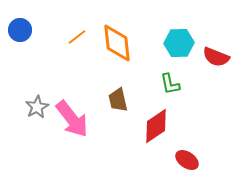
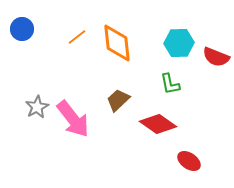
blue circle: moved 2 px right, 1 px up
brown trapezoid: rotated 60 degrees clockwise
pink arrow: moved 1 px right
red diamond: moved 2 px right, 2 px up; rotated 69 degrees clockwise
red ellipse: moved 2 px right, 1 px down
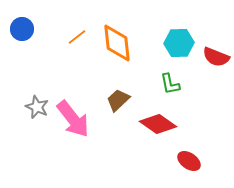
gray star: rotated 20 degrees counterclockwise
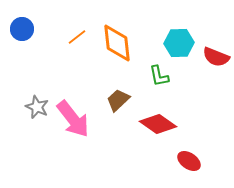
green L-shape: moved 11 px left, 8 px up
